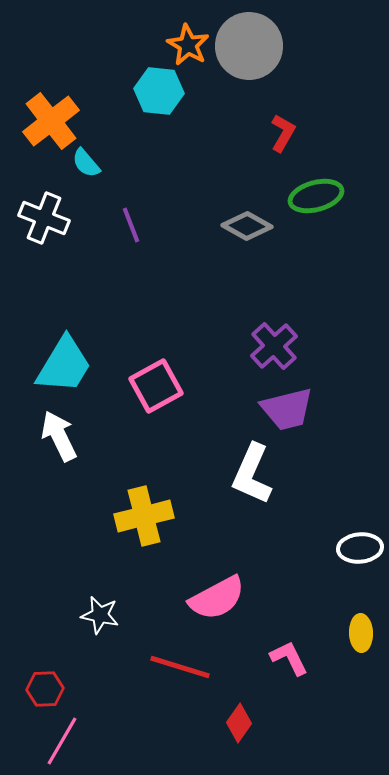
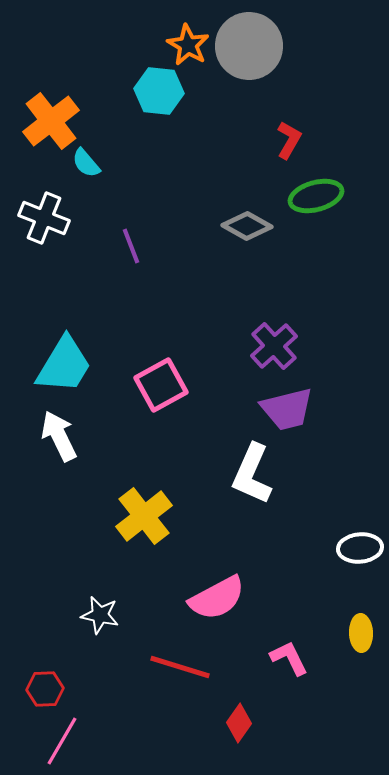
red L-shape: moved 6 px right, 7 px down
purple line: moved 21 px down
pink square: moved 5 px right, 1 px up
yellow cross: rotated 24 degrees counterclockwise
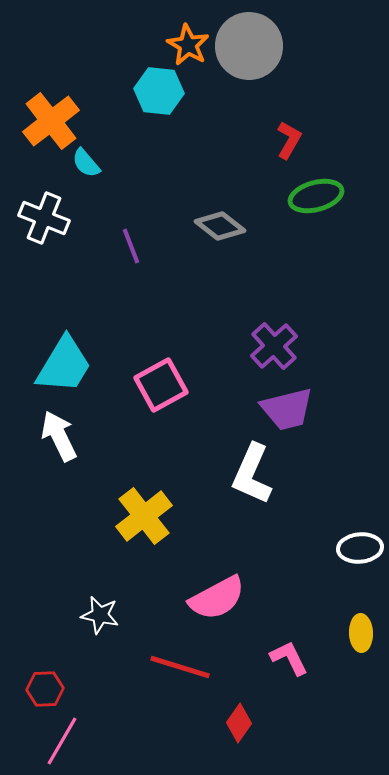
gray diamond: moved 27 px left; rotated 9 degrees clockwise
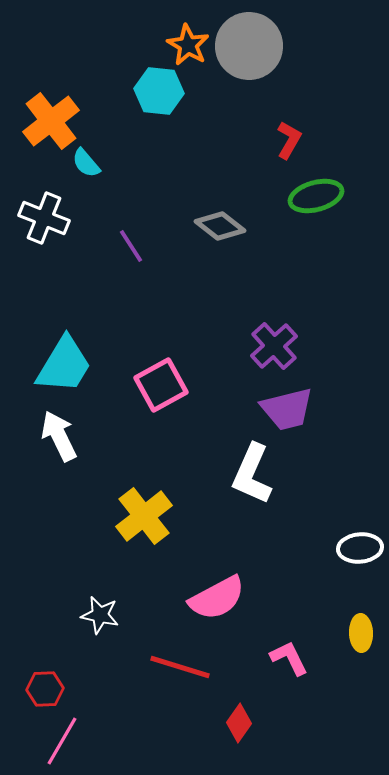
purple line: rotated 12 degrees counterclockwise
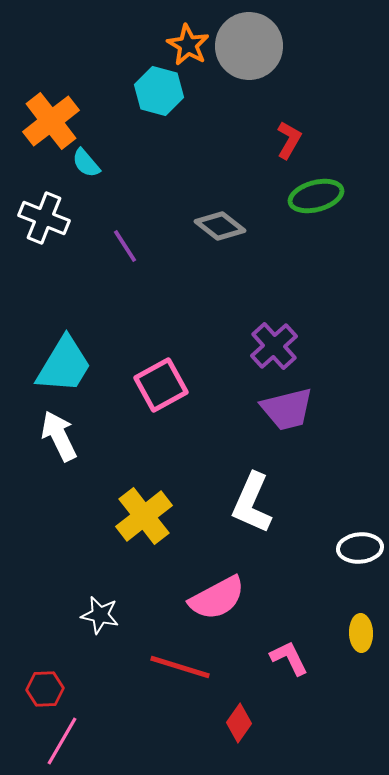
cyan hexagon: rotated 9 degrees clockwise
purple line: moved 6 px left
white L-shape: moved 29 px down
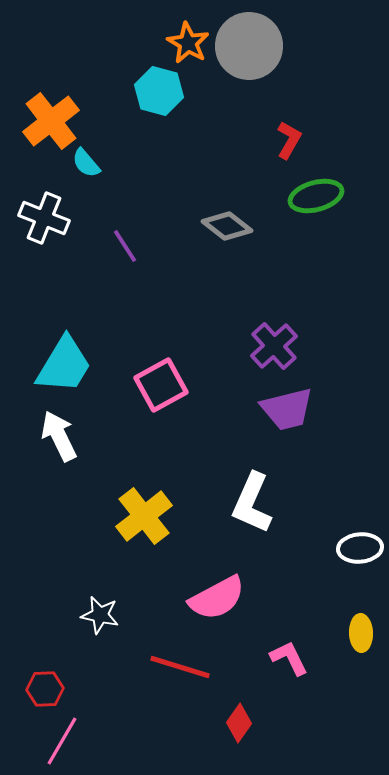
orange star: moved 2 px up
gray diamond: moved 7 px right
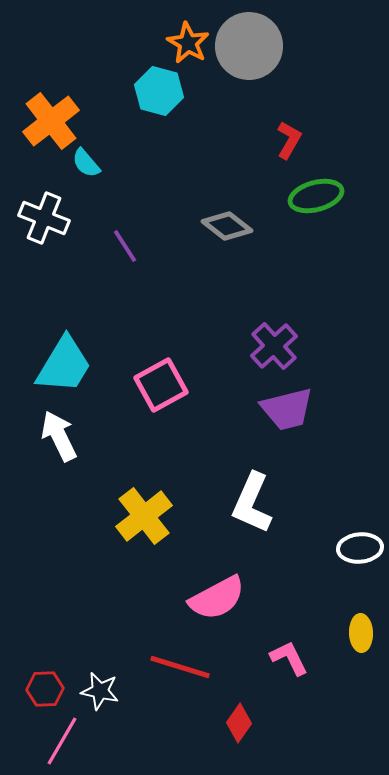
white star: moved 76 px down
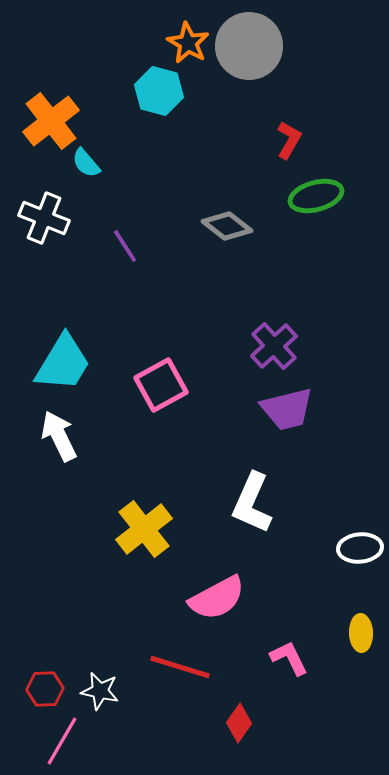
cyan trapezoid: moved 1 px left, 2 px up
yellow cross: moved 13 px down
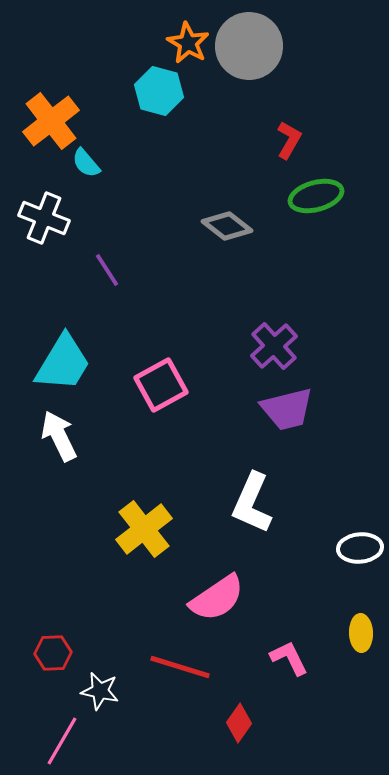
purple line: moved 18 px left, 24 px down
pink semicircle: rotated 6 degrees counterclockwise
red hexagon: moved 8 px right, 36 px up
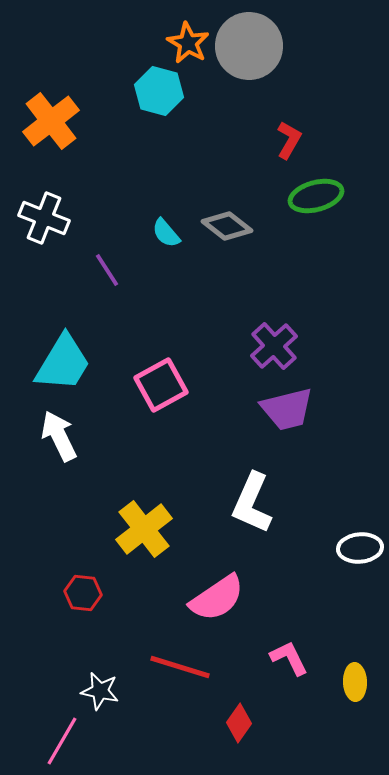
cyan semicircle: moved 80 px right, 70 px down
yellow ellipse: moved 6 px left, 49 px down
red hexagon: moved 30 px right, 60 px up; rotated 9 degrees clockwise
